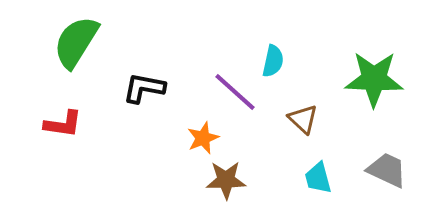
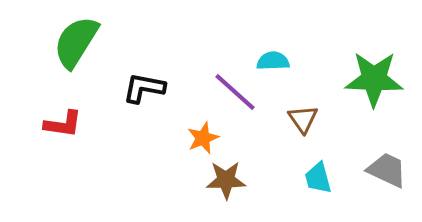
cyan semicircle: rotated 104 degrees counterclockwise
brown triangle: rotated 12 degrees clockwise
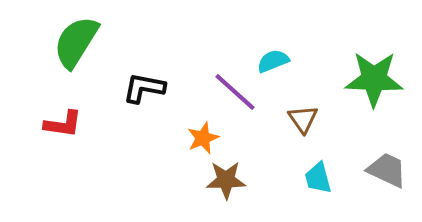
cyan semicircle: rotated 20 degrees counterclockwise
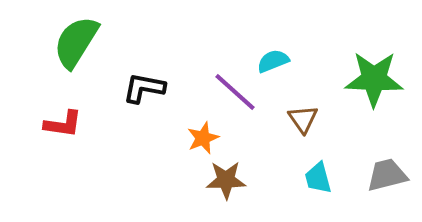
gray trapezoid: moved 5 px down; rotated 39 degrees counterclockwise
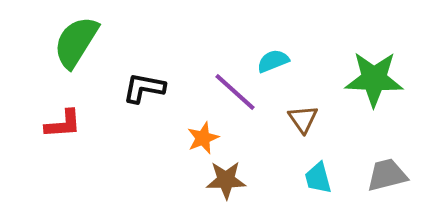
red L-shape: rotated 12 degrees counterclockwise
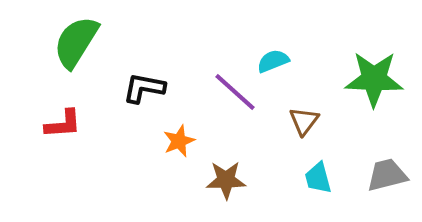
brown triangle: moved 1 px right, 2 px down; rotated 12 degrees clockwise
orange star: moved 24 px left, 3 px down
